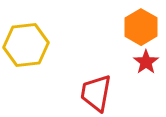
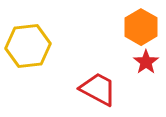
yellow hexagon: moved 2 px right, 1 px down
red trapezoid: moved 2 px right, 4 px up; rotated 108 degrees clockwise
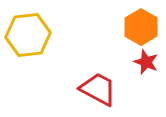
yellow hexagon: moved 11 px up
red star: rotated 15 degrees counterclockwise
